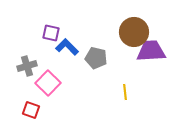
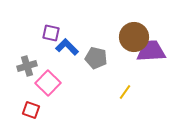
brown circle: moved 5 px down
yellow line: rotated 42 degrees clockwise
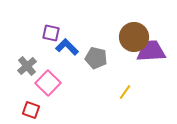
gray cross: rotated 24 degrees counterclockwise
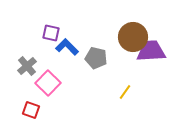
brown circle: moved 1 px left
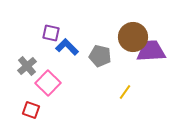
gray pentagon: moved 4 px right, 2 px up
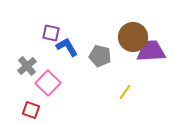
blue L-shape: rotated 15 degrees clockwise
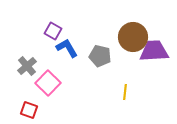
purple square: moved 2 px right, 2 px up; rotated 18 degrees clockwise
blue L-shape: moved 1 px down
purple trapezoid: moved 3 px right
yellow line: rotated 28 degrees counterclockwise
red square: moved 2 px left
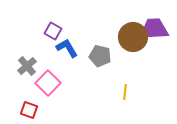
purple trapezoid: moved 22 px up
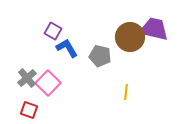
purple trapezoid: rotated 16 degrees clockwise
brown circle: moved 3 px left
gray cross: moved 12 px down
yellow line: moved 1 px right
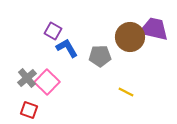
gray pentagon: rotated 15 degrees counterclockwise
pink square: moved 1 px left, 1 px up
yellow line: rotated 70 degrees counterclockwise
